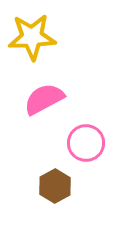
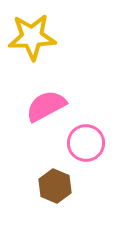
pink semicircle: moved 2 px right, 7 px down
brown hexagon: rotated 8 degrees counterclockwise
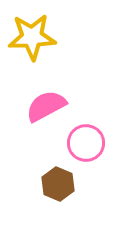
brown hexagon: moved 3 px right, 2 px up
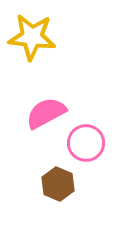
yellow star: rotated 9 degrees clockwise
pink semicircle: moved 7 px down
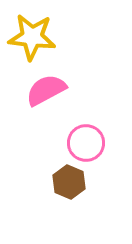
pink semicircle: moved 23 px up
brown hexagon: moved 11 px right, 2 px up
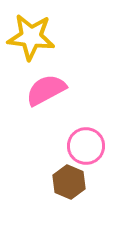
yellow star: moved 1 px left
pink circle: moved 3 px down
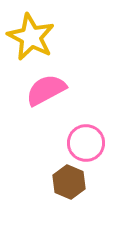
yellow star: rotated 21 degrees clockwise
pink circle: moved 3 px up
